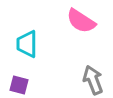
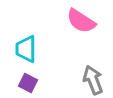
cyan trapezoid: moved 1 px left, 5 px down
purple square: moved 9 px right, 2 px up; rotated 12 degrees clockwise
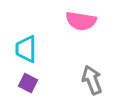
pink semicircle: rotated 24 degrees counterclockwise
gray arrow: moved 1 px left
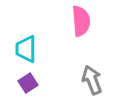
pink semicircle: rotated 104 degrees counterclockwise
purple square: rotated 30 degrees clockwise
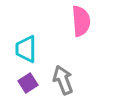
gray arrow: moved 29 px left
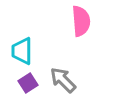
cyan trapezoid: moved 4 px left, 2 px down
gray arrow: rotated 24 degrees counterclockwise
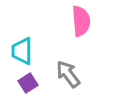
gray arrow: moved 5 px right, 6 px up; rotated 8 degrees clockwise
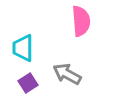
cyan trapezoid: moved 1 px right, 3 px up
gray arrow: moved 1 px left; rotated 24 degrees counterclockwise
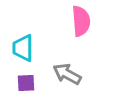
purple square: moved 2 px left; rotated 30 degrees clockwise
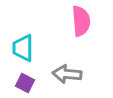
gray arrow: rotated 24 degrees counterclockwise
purple square: moved 1 px left; rotated 30 degrees clockwise
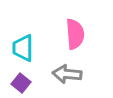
pink semicircle: moved 6 px left, 13 px down
purple square: moved 4 px left; rotated 12 degrees clockwise
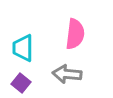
pink semicircle: rotated 12 degrees clockwise
